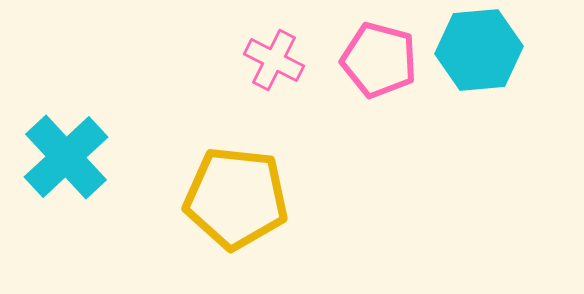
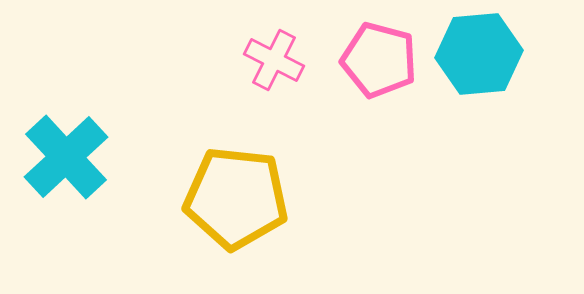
cyan hexagon: moved 4 px down
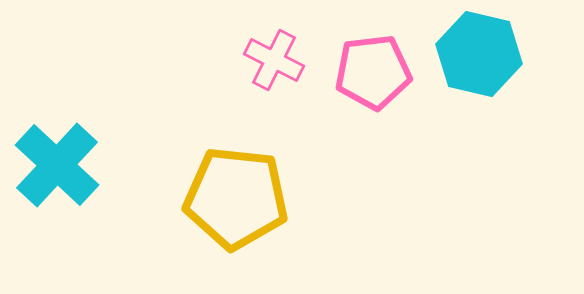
cyan hexagon: rotated 18 degrees clockwise
pink pentagon: moved 6 px left, 12 px down; rotated 22 degrees counterclockwise
cyan cross: moved 9 px left, 8 px down; rotated 4 degrees counterclockwise
